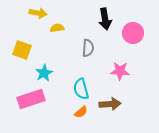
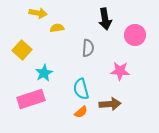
pink circle: moved 2 px right, 2 px down
yellow square: rotated 24 degrees clockwise
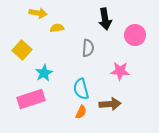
orange semicircle: rotated 24 degrees counterclockwise
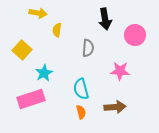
yellow semicircle: moved 2 px down; rotated 72 degrees counterclockwise
brown arrow: moved 5 px right, 3 px down
orange semicircle: rotated 40 degrees counterclockwise
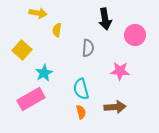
pink rectangle: rotated 12 degrees counterclockwise
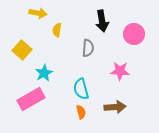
black arrow: moved 3 px left, 2 px down
pink circle: moved 1 px left, 1 px up
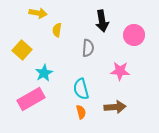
pink circle: moved 1 px down
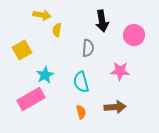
yellow arrow: moved 4 px right, 2 px down
yellow square: rotated 18 degrees clockwise
cyan star: moved 1 px right, 2 px down
cyan semicircle: moved 7 px up
